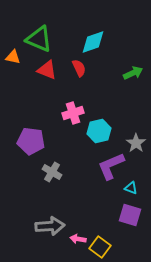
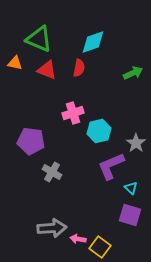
orange triangle: moved 2 px right, 6 px down
red semicircle: rotated 36 degrees clockwise
cyan triangle: rotated 24 degrees clockwise
gray arrow: moved 2 px right, 2 px down
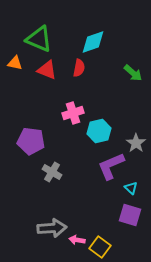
green arrow: rotated 66 degrees clockwise
pink arrow: moved 1 px left, 1 px down
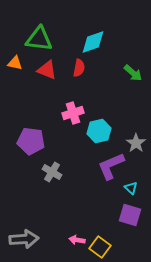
green triangle: rotated 16 degrees counterclockwise
gray arrow: moved 28 px left, 11 px down
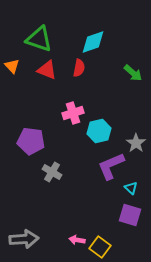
green triangle: rotated 12 degrees clockwise
orange triangle: moved 3 px left, 3 px down; rotated 35 degrees clockwise
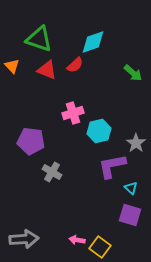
red semicircle: moved 4 px left, 3 px up; rotated 36 degrees clockwise
purple L-shape: moved 1 px right; rotated 12 degrees clockwise
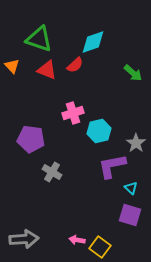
purple pentagon: moved 2 px up
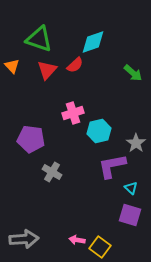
red triangle: rotated 50 degrees clockwise
